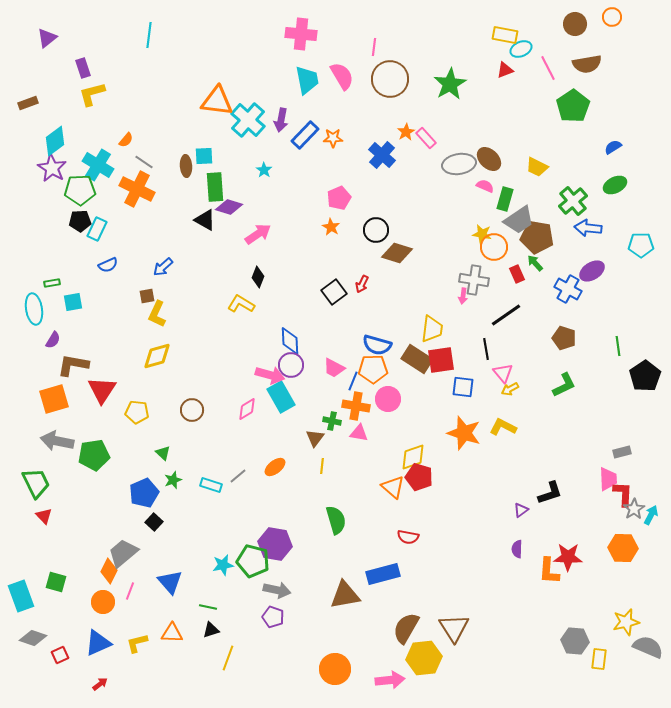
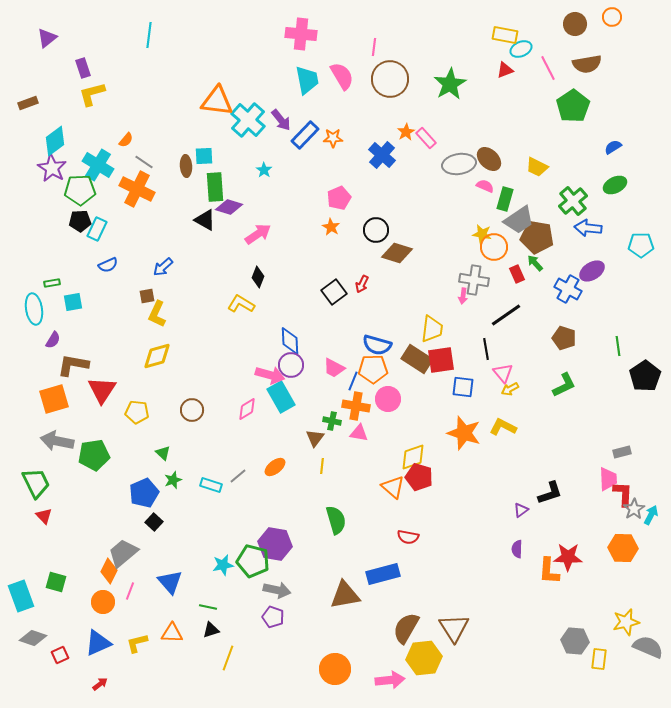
purple arrow at (281, 120): rotated 50 degrees counterclockwise
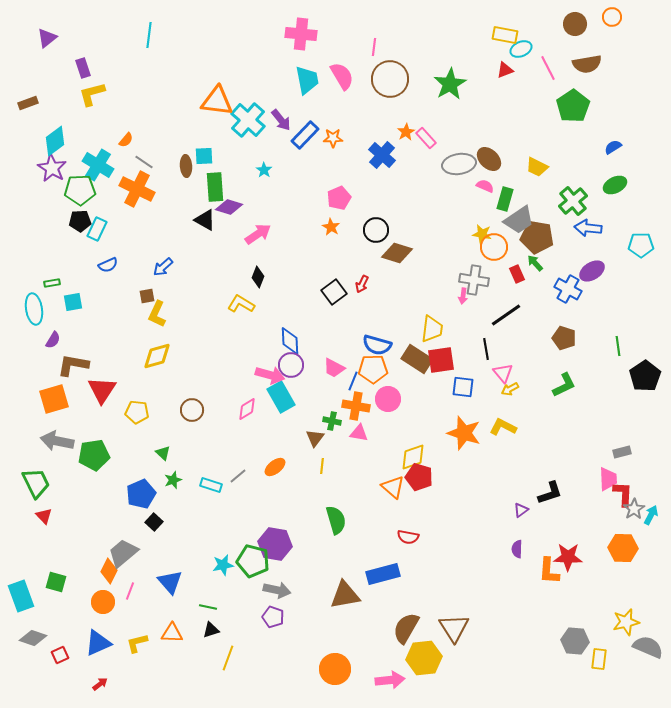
blue pentagon at (144, 493): moved 3 px left, 1 px down
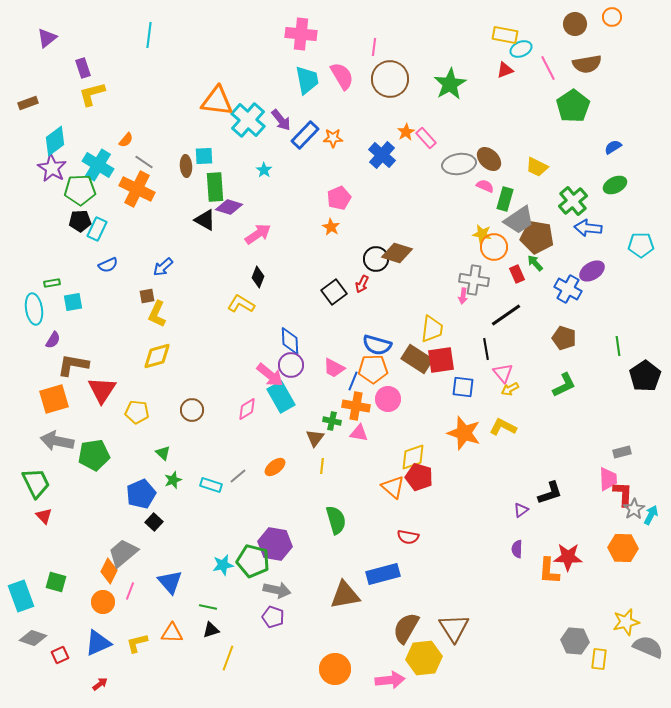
black circle at (376, 230): moved 29 px down
pink arrow at (270, 375): rotated 24 degrees clockwise
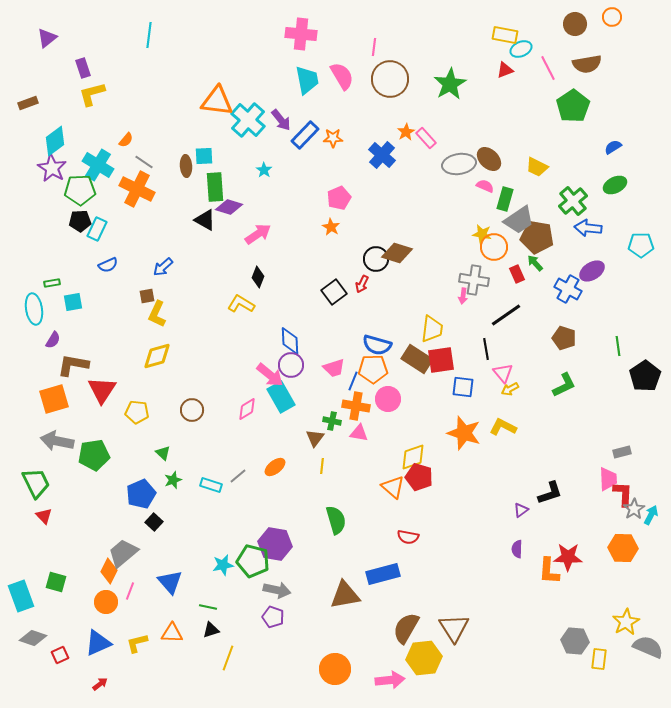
pink trapezoid at (334, 368): rotated 45 degrees counterclockwise
orange circle at (103, 602): moved 3 px right
yellow star at (626, 622): rotated 16 degrees counterclockwise
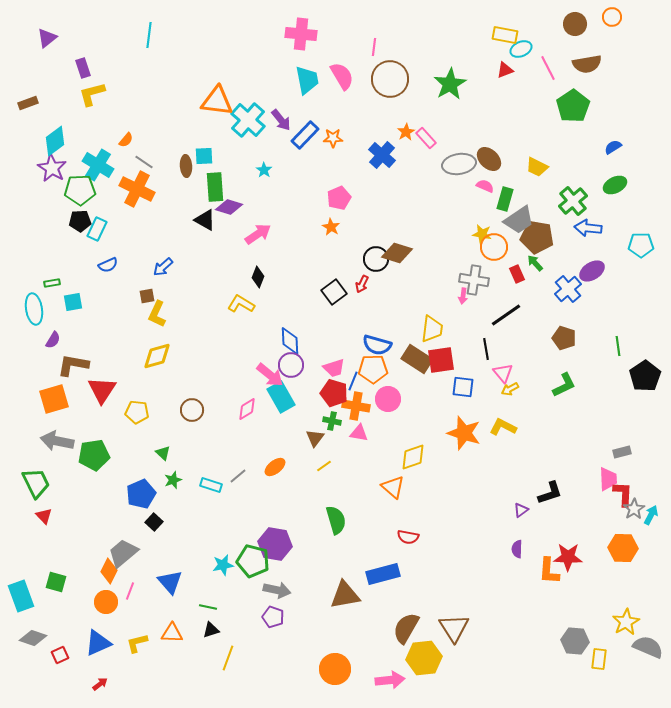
blue cross at (568, 289): rotated 20 degrees clockwise
yellow line at (322, 466): moved 2 px right; rotated 49 degrees clockwise
red pentagon at (419, 477): moved 85 px left, 84 px up
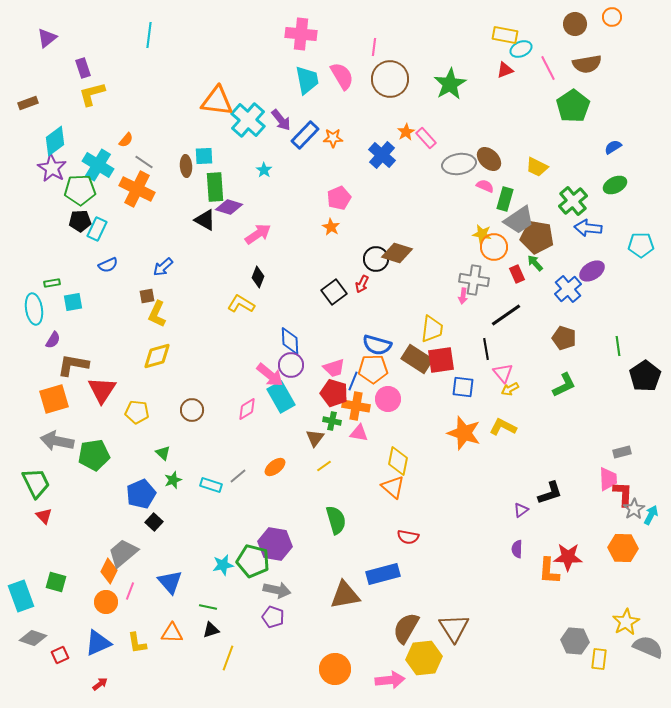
yellow diamond at (413, 457): moved 15 px left, 4 px down; rotated 60 degrees counterclockwise
yellow L-shape at (137, 643): rotated 85 degrees counterclockwise
